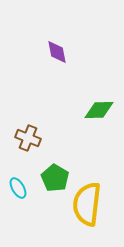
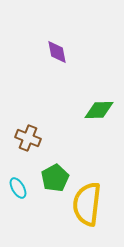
green pentagon: rotated 12 degrees clockwise
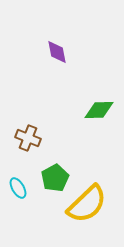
yellow semicircle: rotated 141 degrees counterclockwise
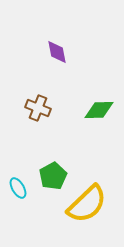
brown cross: moved 10 px right, 30 px up
green pentagon: moved 2 px left, 2 px up
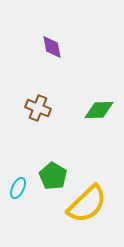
purple diamond: moved 5 px left, 5 px up
green pentagon: rotated 12 degrees counterclockwise
cyan ellipse: rotated 55 degrees clockwise
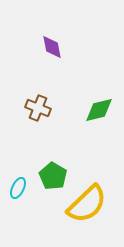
green diamond: rotated 12 degrees counterclockwise
